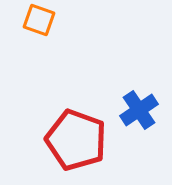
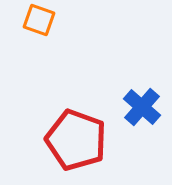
blue cross: moved 3 px right, 3 px up; rotated 15 degrees counterclockwise
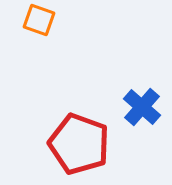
red pentagon: moved 3 px right, 4 px down
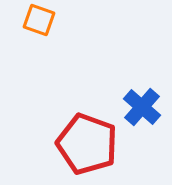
red pentagon: moved 8 px right
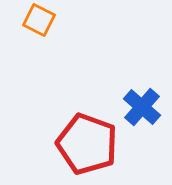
orange square: rotated 8 degrees clockwise
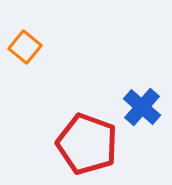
orange square: moved 14 px left, 27 px down; rotated 12 degrees clockwise
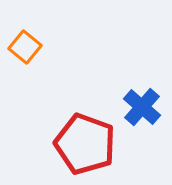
red pentagon: moved 2 px left
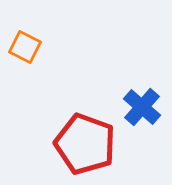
orange square: rotated 12 degrees counterclockwise
